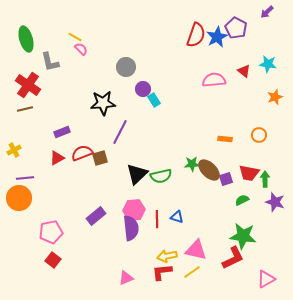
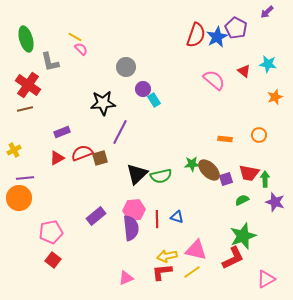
pink semicircle at (214, 80): rotated 45 degrees clockwise
green star at (243, 236): rotated 28 degrees counterclockwise
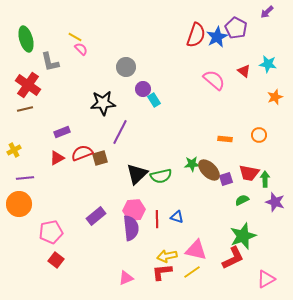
orange circle at (19, 198): moved 6 px down
red square at (53, 260): moved 3 px right
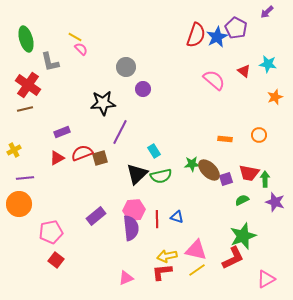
cyan rectangle at (154, 100): moved 51 px down
yellow line at (192, 272): moved 5 px right, 2 px up
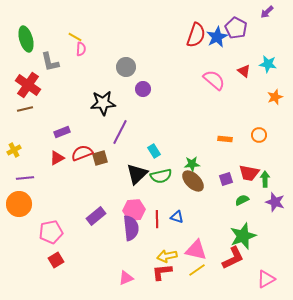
pink semicircle at (81, 49): rotated 48 degrees clockwise
brown ellipse at (209, 170): moved 16 px left, 11 px down
red square at (56, 260): rotated 21 degrees clockwise
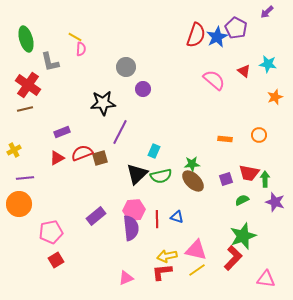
cyan rectangle at (154, 151): rotated 56 degrees clockwise
red L-shape at (233, 258): rotated 20 degrees counterclockwise
pink triangle at (266, 279): rotated 36 degrees clockwise
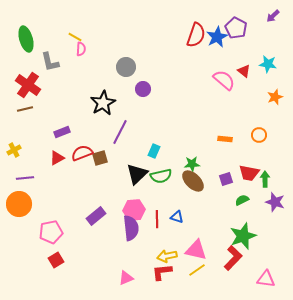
purple arrow at (267, 12): moved 6 px right, 4 px down
pink semicircle at (214, 80): moved 10 px right
black star at (103, 103): rotated 25 degrees counterclockwise
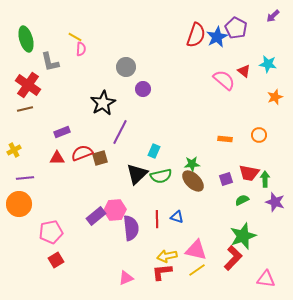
red triangle at (57, 158): rotated 28 degrees clockwise
pink hexagon at (134, 210): moved 19 px left
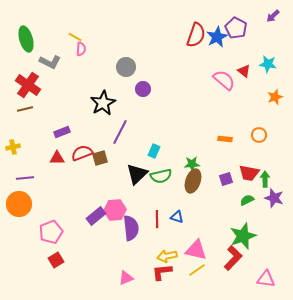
gray L-shape at (50, 62): rotated 50 degrees counterclockwise
yellow cross at (14, 150): moved 1 px left, 3 px up; rotated 16 degrees clockwise
brown ellipse at (193, 181): rotated 65 degrees clockwise
green semicircle at (242, 200): moved 5 px right
purple star at (275, 202): moved 1 px left, 4 px up
pink pentagon at (51, 232): rotated 10 degrees counterclockwise
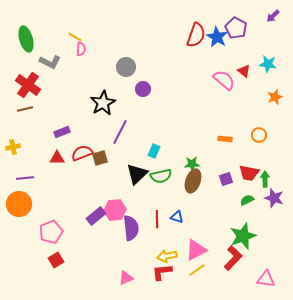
blue star at (217, 37): rotated 15 degrees counterclockwise
pink triangle at (196, 250): rotated 40 degrees counterclockwise
